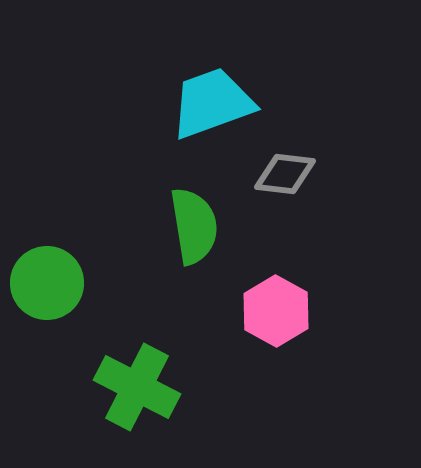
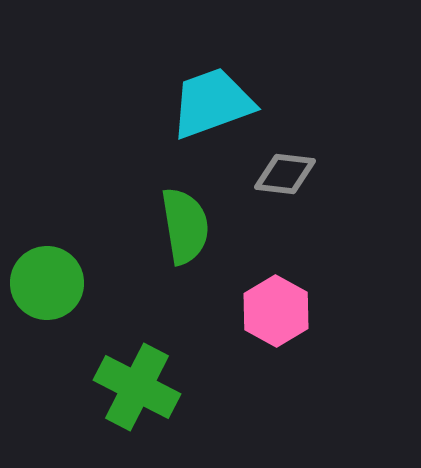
green semicircle: moved 9 px left
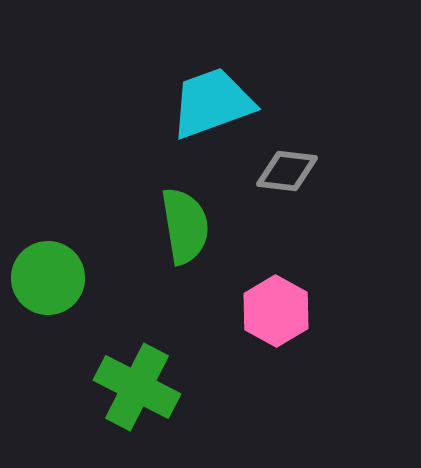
gray diamond: moved 2 px right, 3 px up
green circle: moved 1 px right, 5 px up
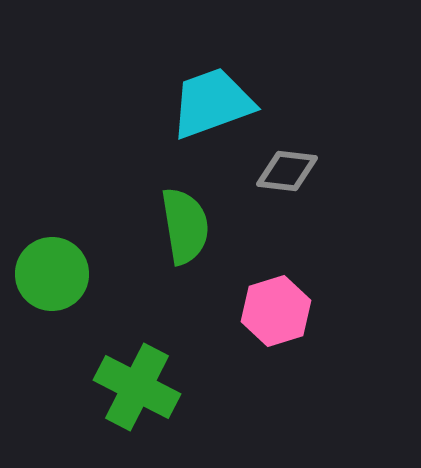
green circle: moved 4 px right, 4 px up
pink hexagon: rotated 14 degrees clockwise
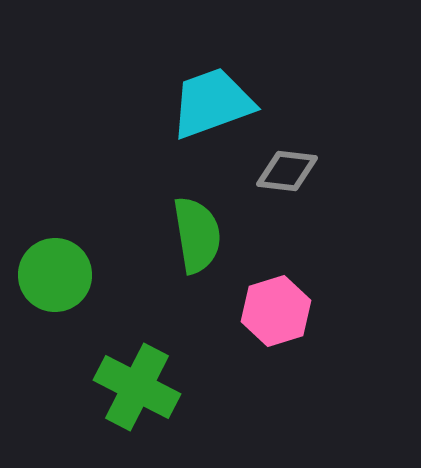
green semicircle: moved 12 px right, 9 px down
green circle: moved 3 px right, 1 px down
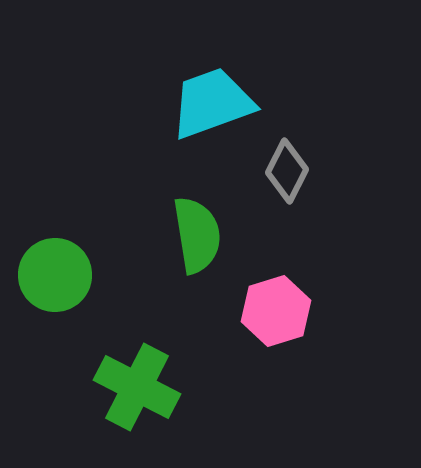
gray diamond: rotated 70 degrees counterclockwise
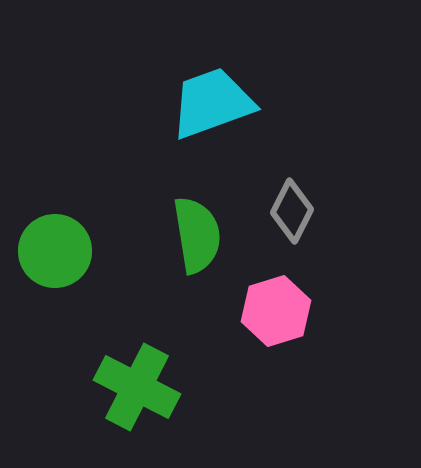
gray diamond: moved 5 px right, 40 px down
green circle: moved 24 px up
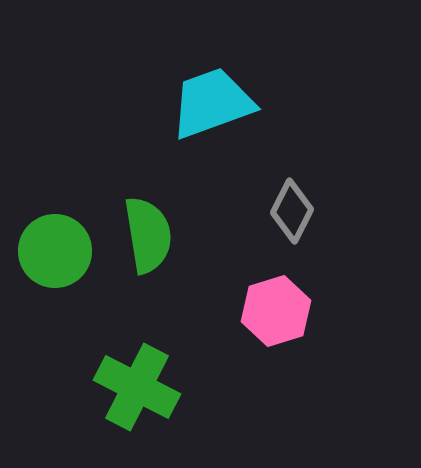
green semicircle: moved 49 px left
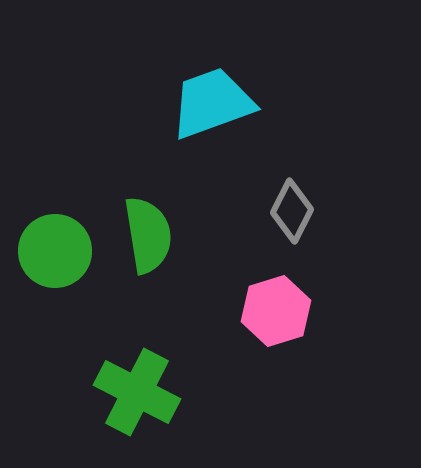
green cross: moved 5 px down
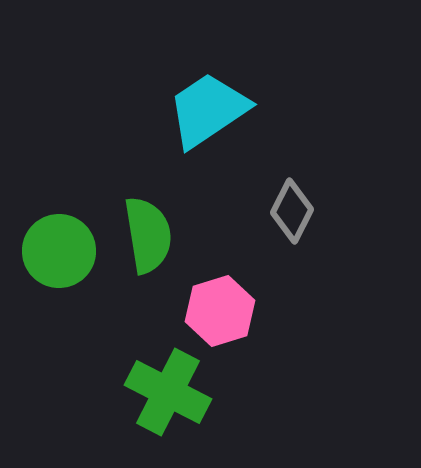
cyan trapezoid: moved 4 px left, 7 px down; rotated 14 degrees counterclockwise
green circle: moved 4 px right
pink hexagon: moved 56 px left
green cross: moved 31 px right
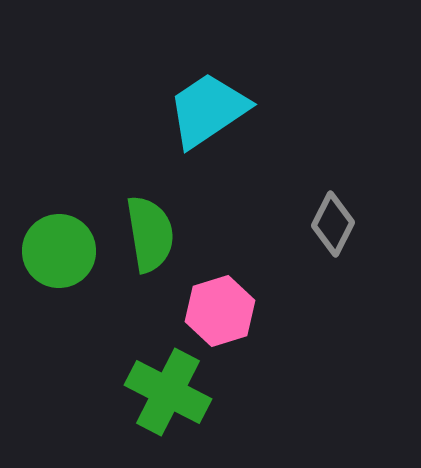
gray diamond: moved 41 px right, 13 px down
green semicircle: moved 2 px right, 1 px up
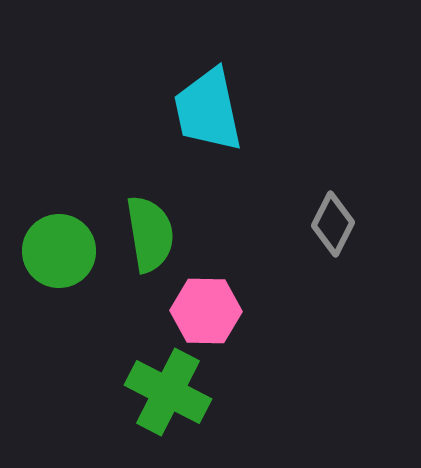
cyan trapezoid: rotated 68 degrees counterclockwise
pink hexagon: moved 14 px left; rotated 18 degrees clockwise
